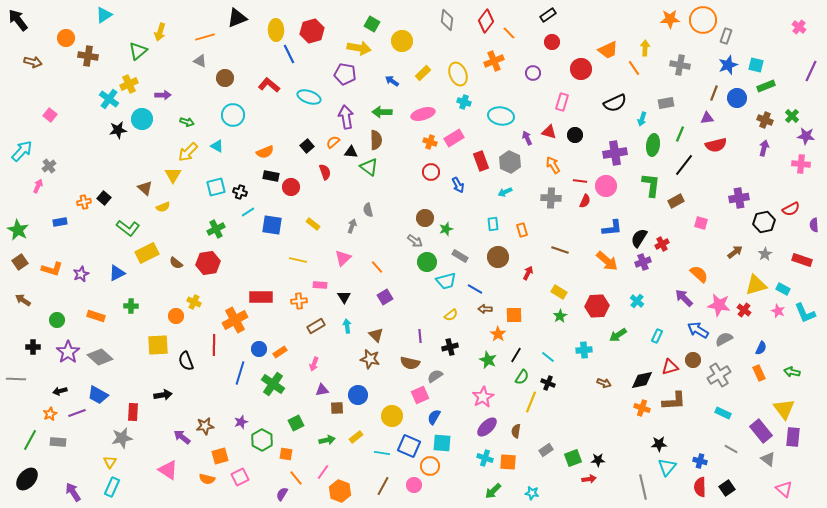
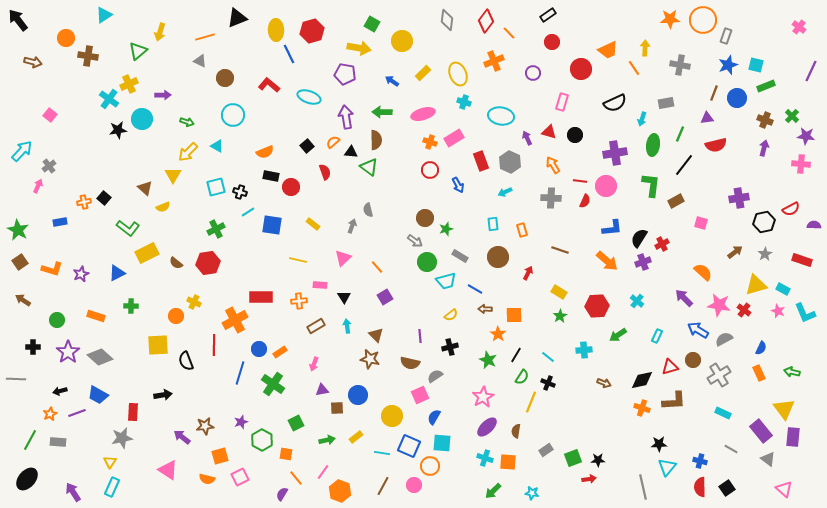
red circle at (431, 172): moved 1 px left, 2 px up
purple semicircle at (814, 225): rotated 96 degrees clockwise
orange semicircle at (699, 274): moved 4 px right, 2 px up
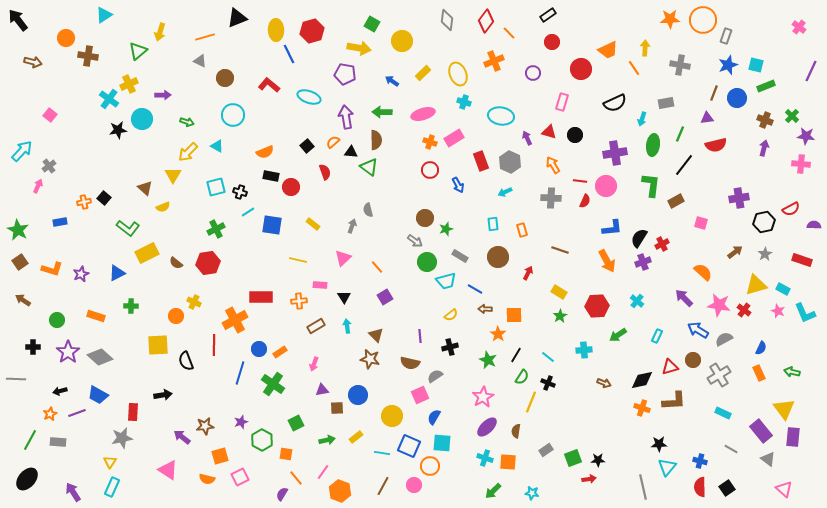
orange arrow at (607, 261): rotated 20 degrees clockwise
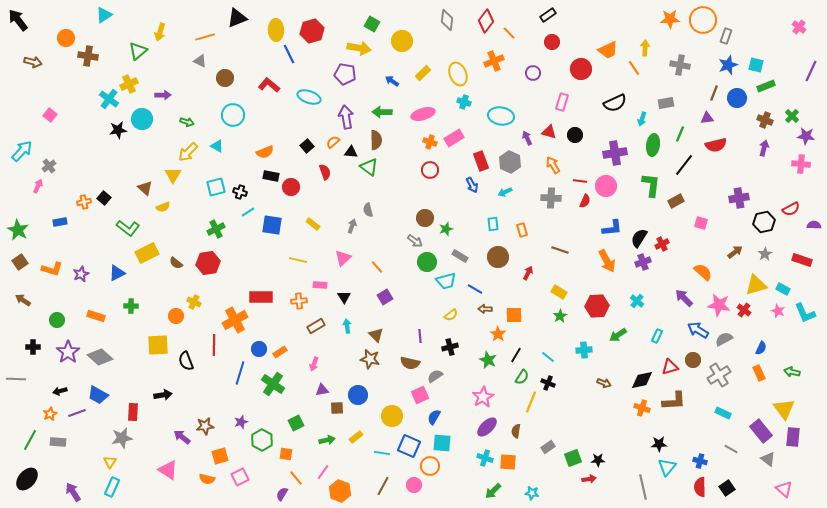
blue arrow at (458, 185): moved 14 px right
gray rectangle at (546, 450): moved 2 px right, 3 px up
